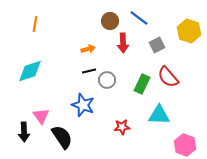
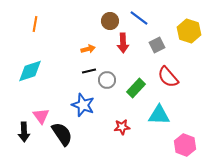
green rectangle: moved 6 px left, 4 px down; rotated 18 degrees clockwise
black semicircle: moved 3 px up
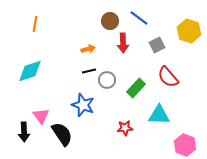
red star: moved 3 px right, 1 px down
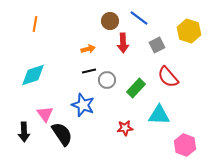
cyan diamond: moved 3 px right, 4 px down
pink triangle: moved 4 px right, 2 px up
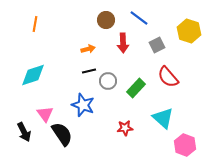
brown circle: moved 4 px left, 1 px up
gray circle: moved 1 px right, 1 px down
cyan triangle: moved 4 px right, 3 px down; rotated 40 degrees clockwise
black arrow: rotated 24 degrees counterclockwise
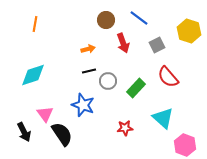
red arrow: rotated 18 degrees counterclockwise
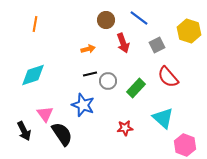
black line: moved 1 px right, 3 px down
black arrow: moved 1 px up
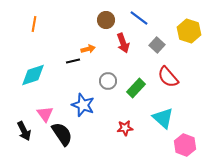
orange line: moved 1 px left
gray square: rotated 21 degrees counterclockwise
black line: moved 17 px left, 13 px up
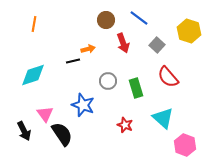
green rectangle: rotated 60 degrees counterclockwise
red star: moved 3 px up; rotated 28 degrees clockwise
